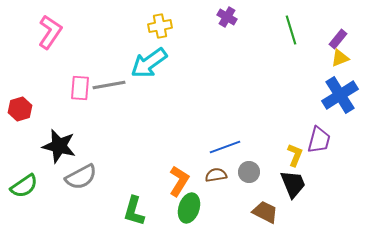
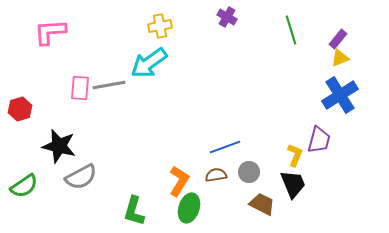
pink L-shape: rotated 128 degrees counterclockwise
brown trapezoid: moved 3 px left, 8 px up
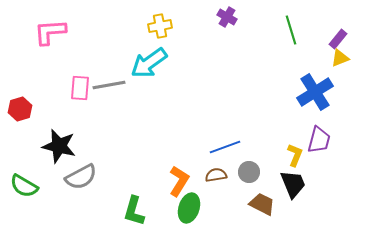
blue cross: moved 25 px left, 3 px up
green semicircle: rotated 64 degrees clockwise
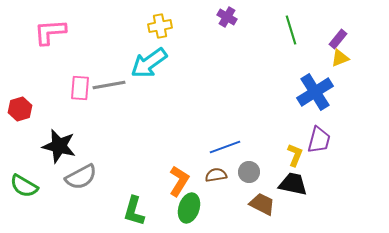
black trapezoid: rotated 56 degrees counterclockwise
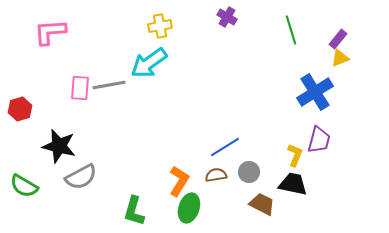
blue line: rotated 12 degrees counterclockwise
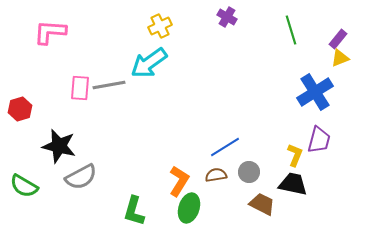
yellow cross: rotated 15 degrees counterclockwise
pink L-shape: rotated 8 degrees clockwise
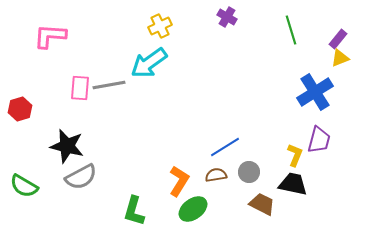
pink L-shape: moved 4 px down
black star: moved 8 px right
green ellipse: moved 4 px right, 1 px down; rotated 36 degrees clockwise
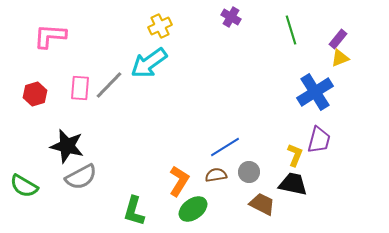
purple cross: moved 4 px right
gray line: rotated 36 degrees counterclockwise
red hexagon: moved 15 px right, 15 px up
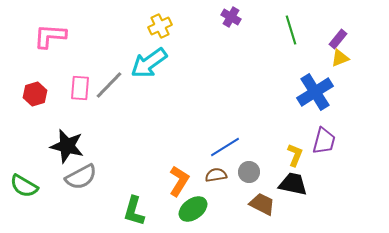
purple trapezoid: moved 5 px right, 1 px down
